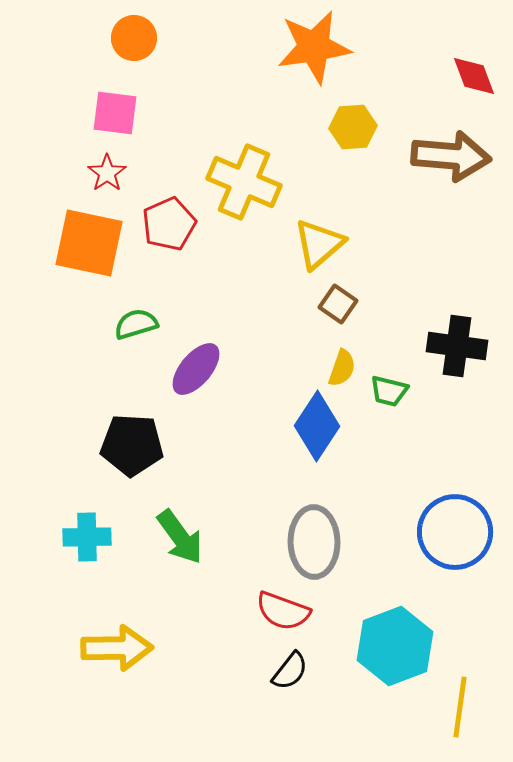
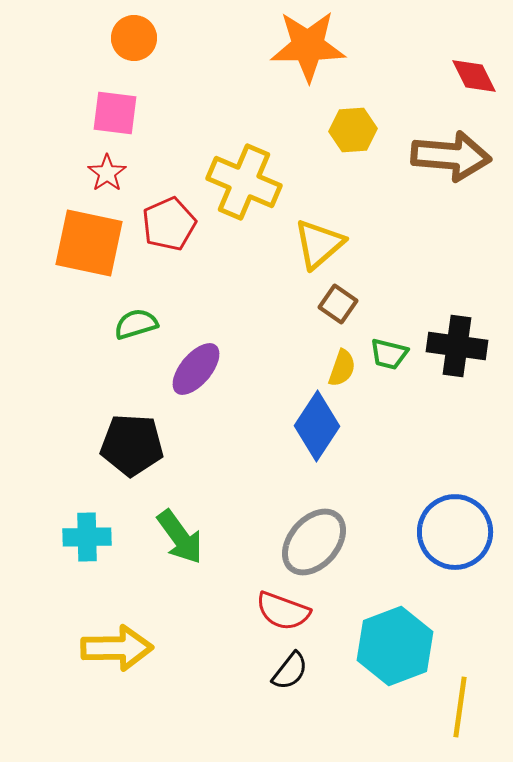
orange star: moved 6 px left, 1 px up; rotated 8 degrees clockwise
red diamond: rotated 6 degrees counterclockwise
yellow hexagon: moved 3 px down
green trapezoid: moved 37 px up
gray ellipse: rotated 42 degrees clockwise
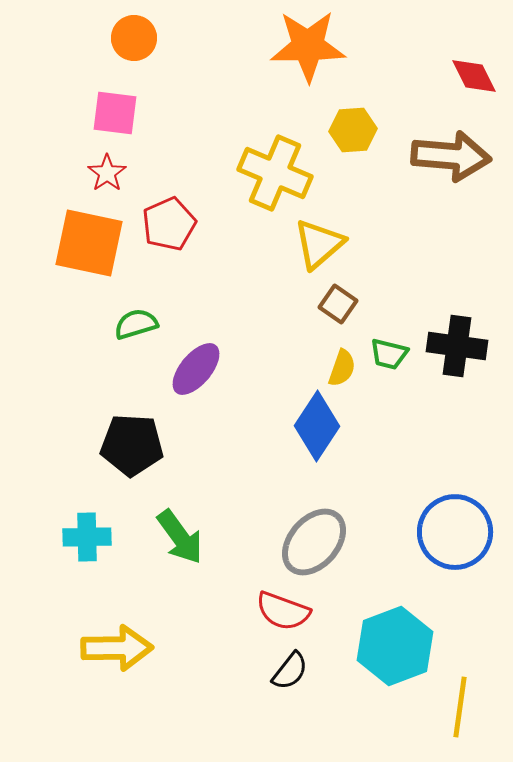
yellow cross: moved 31 px right, 9 px up
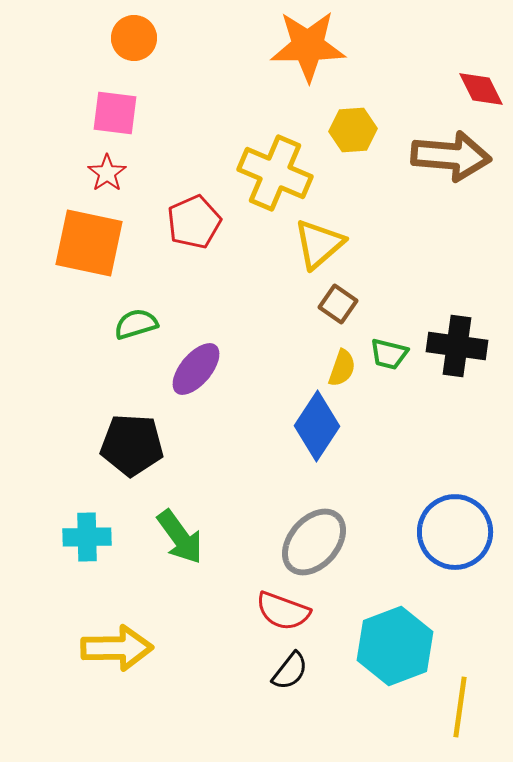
red diamond: moved 7 px right, 13 px down
red pentagon: moved 25 px right, 2 px up
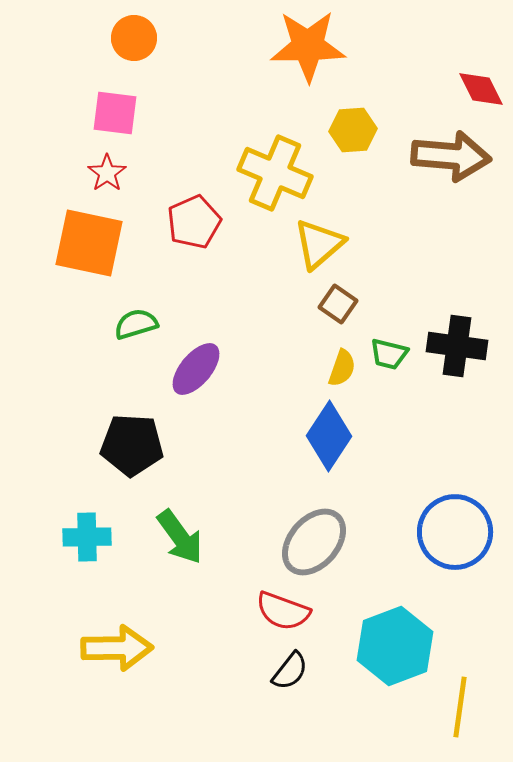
blue diamond: moved 12 px right, 10 px down
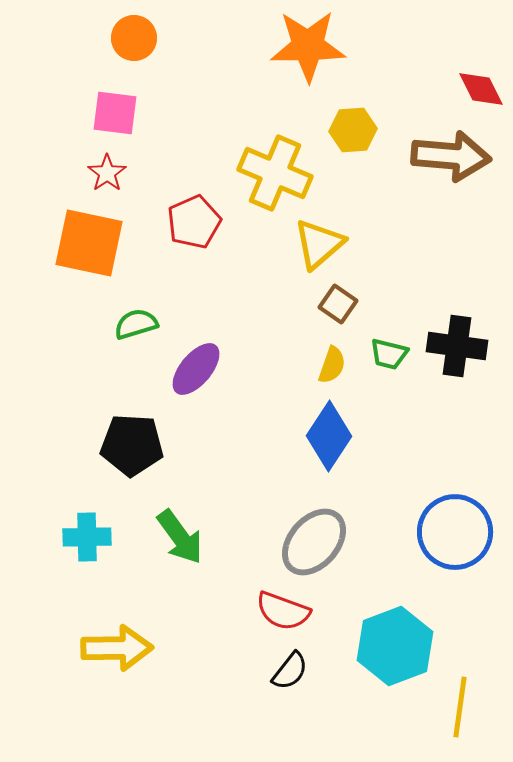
yellow semicircle: moved 10 px left, 3 px up
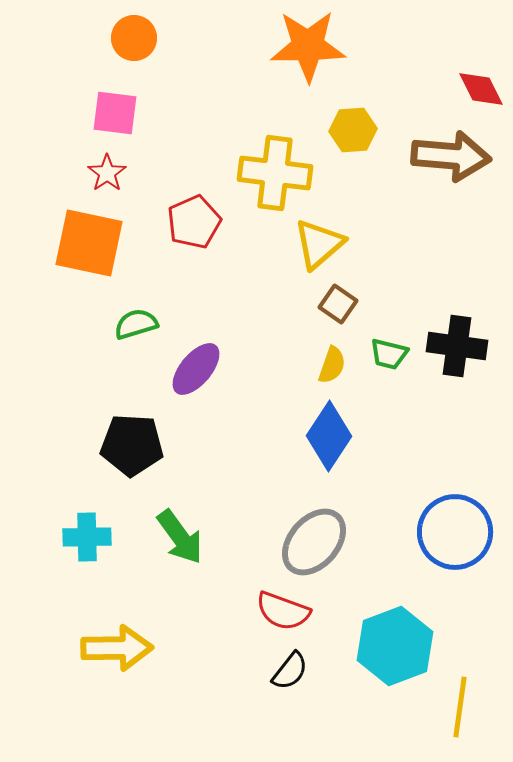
yellow cross: rotated 16 degrees counterclockwise
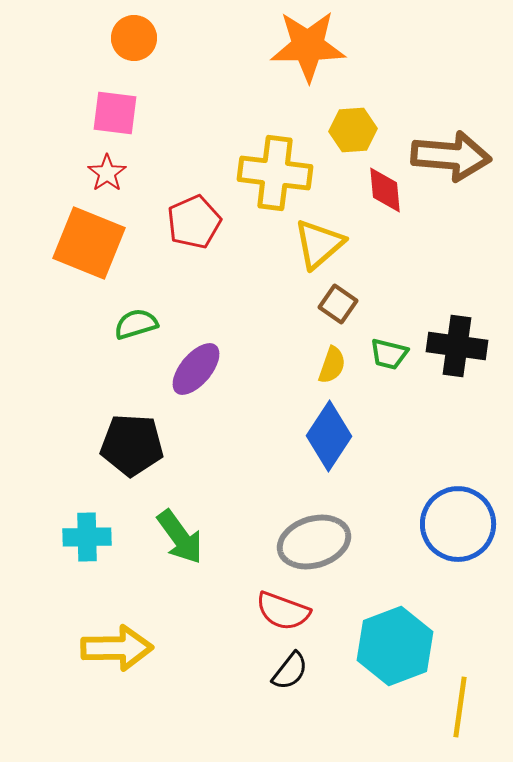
red diamond: moved 96 px left, 101 px down; rotated 21 degrees clockwise
orange square: rotated 10 degrees clockwise
blue circle: moved 3 px right, 8 px up
gray ellipse: rotated 32 degrees clockwise
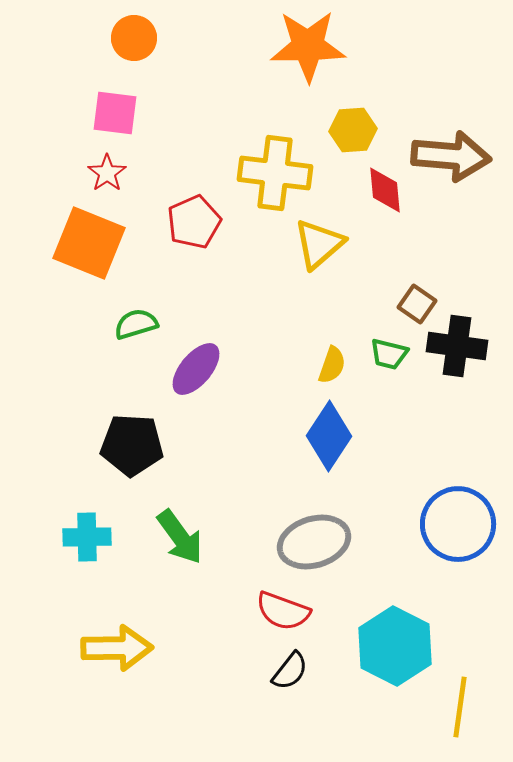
brown square: moved 79 px right
cyan hexagon: rotated 12 degrees counterclockwise
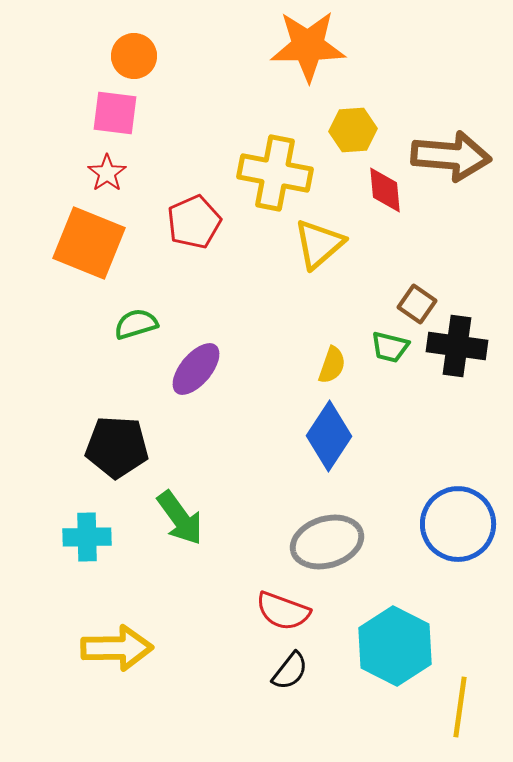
orange circle: moved 18 px down
yellow cross: rotated 4 degrees clockwise
green trapezoid: moved 1 px right, 7 px up
black pentagon: moved 15 px left, 2 px down
green arrow: moved 19 px up
gray ellipse: moved 13 px right
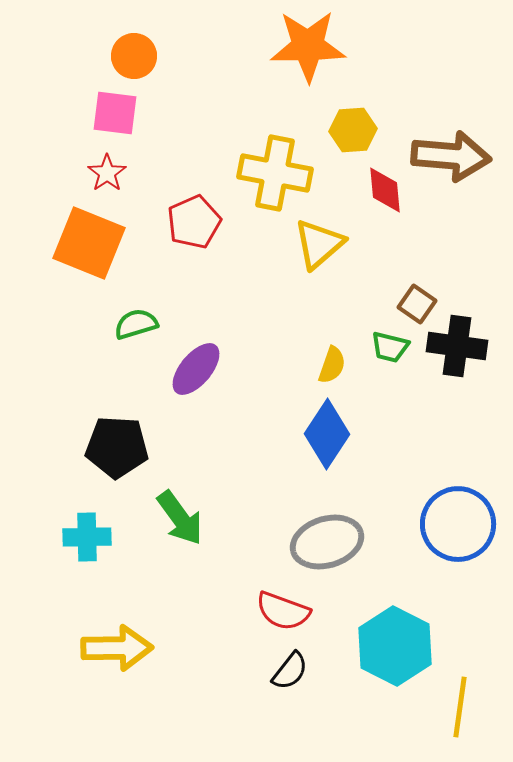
blue diamond: moved 2 px left, 2 px up
